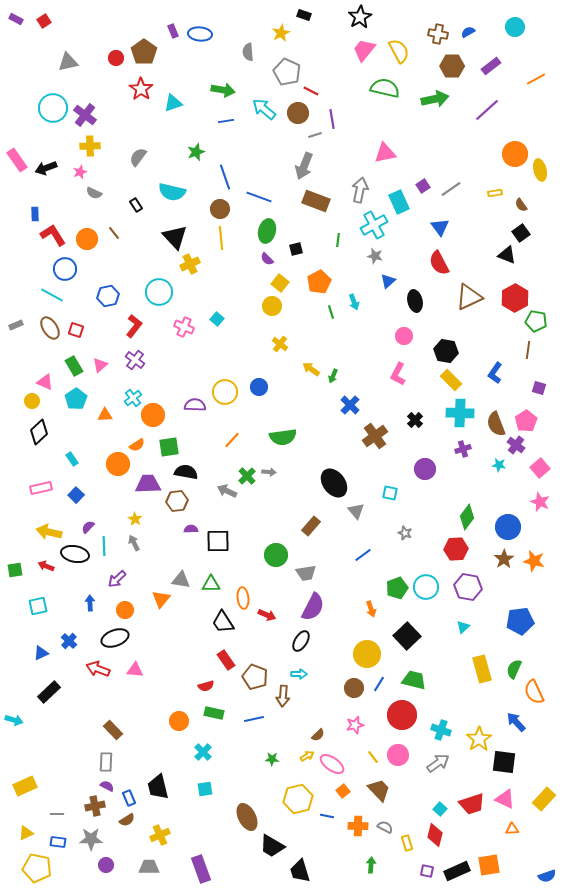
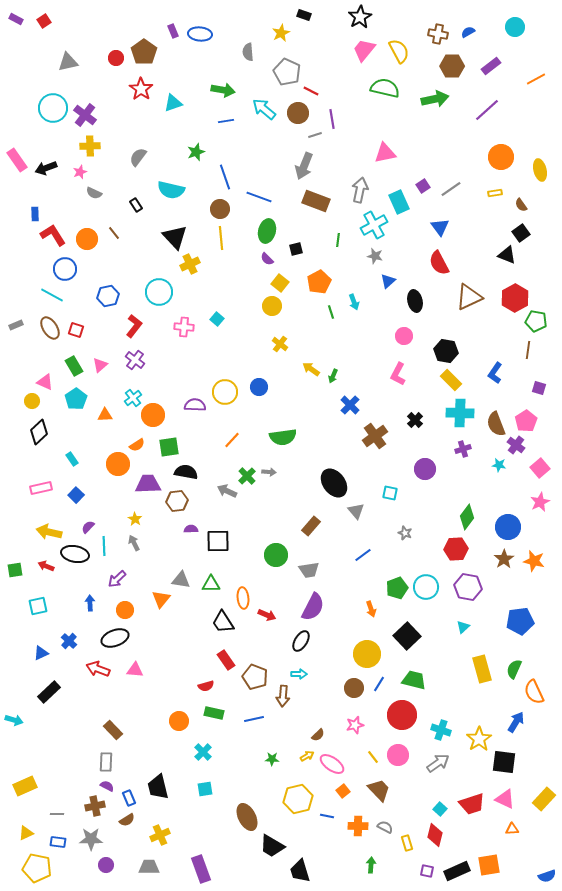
orange circle at (515, 154): moved 14 px left, 3 px down
cyan semicircle at (172, 192): moved 1 px left, 2 px up
pink cross at (184, 327): rotated 18 degrees counterclockwise
pink star at (540, 502): rotated 24 degrees clockwise
gray trapezoid at (306, 573): moved 3 px right, 3 px up
blue arrow at (516, 722): rotated 75 degrees clockwise
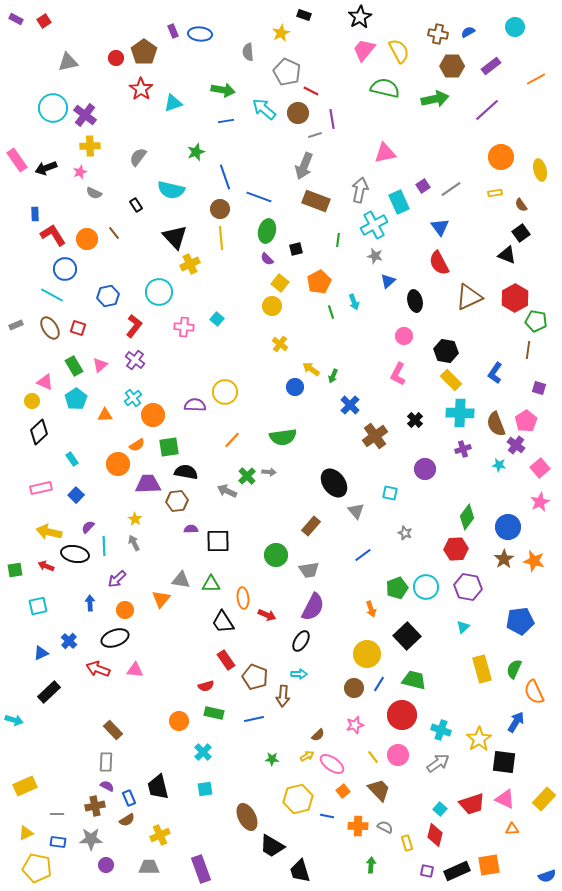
red square at (76, 330): moved 2 px right, 2 px up
blue circle at (259, 387): moved 36 px right
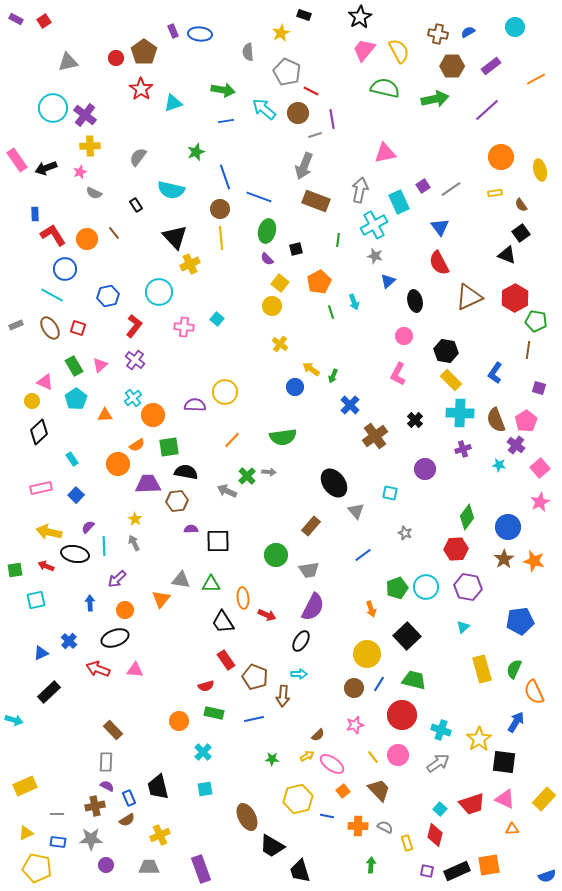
brown semicircle at (496, 424): moved 4 px up
cyan square at (38, 606): moved 2 px left, 6 px up
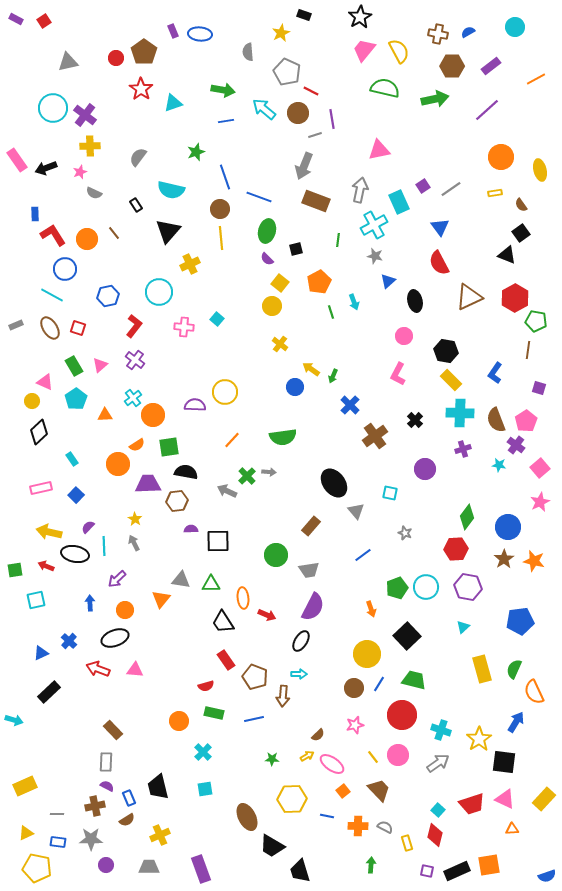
pink triangle at (385, 153): moved 6 px left, 3 px up
black triangle at (175, 237): moved 7 px left, 6 px up; rotated 24 degrees clockwise
yellow hexagon at (298, 799): moved 6 px left; rotated 12 degrees clockwise
cyan square at (440, 809): moved 2 px left, 1 px down
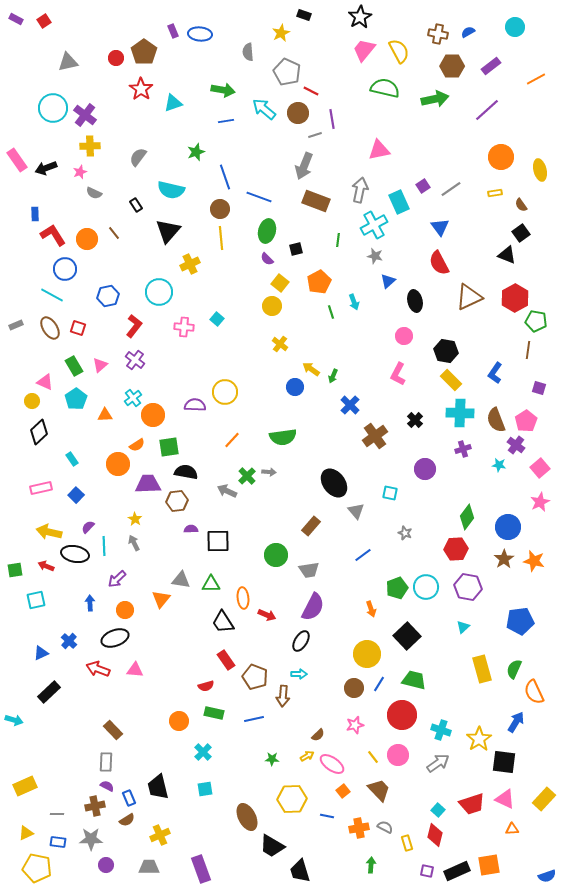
orange cross at (358, 826): moved 1 px right, 2 px down; rotated 12 degrees counterclockwise
